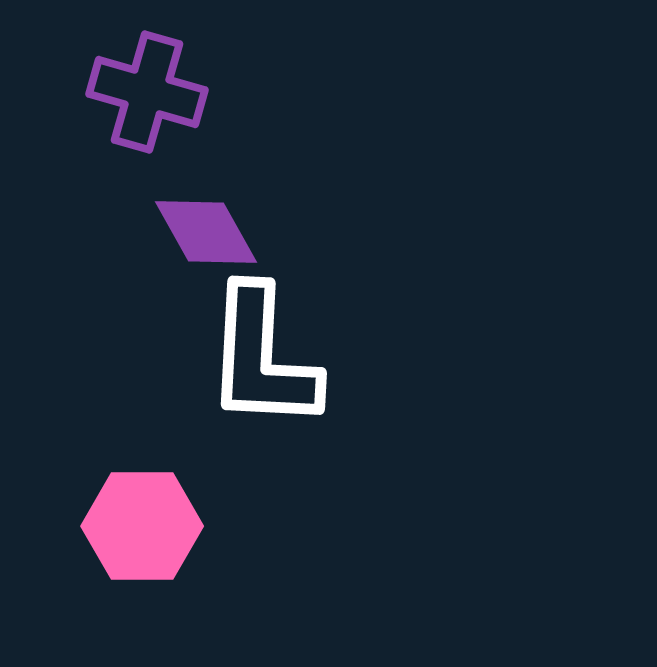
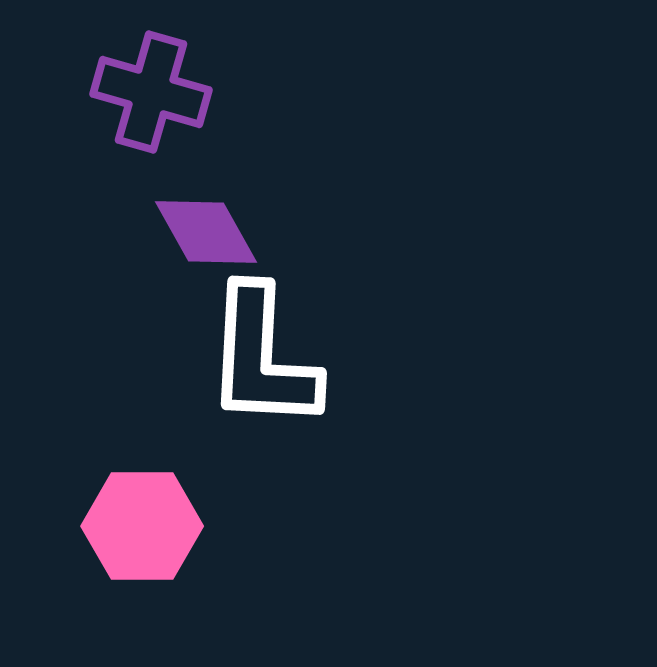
purple cross: moved 4 px right
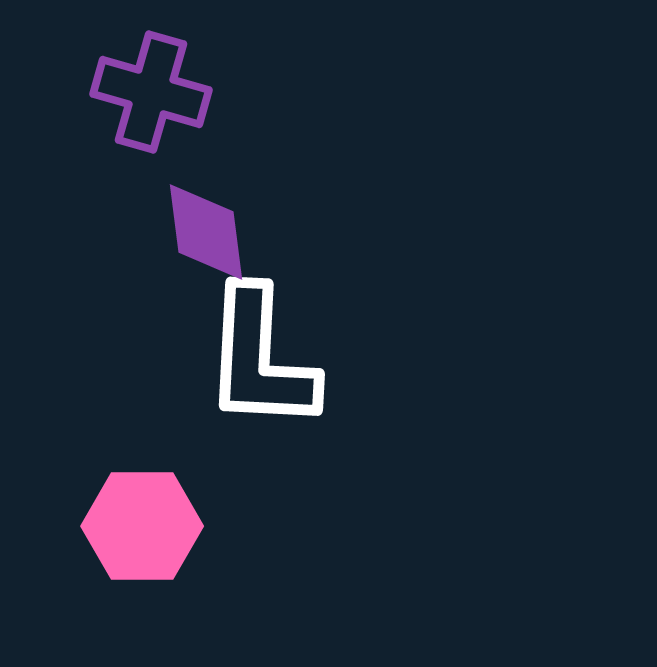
purple diamond: rotated 22 degrees clockwise
white L-shape: moved 2 px left, 1 px down
